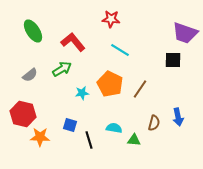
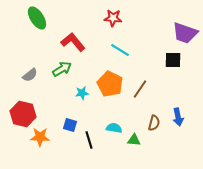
red star: moved 2 px right, 1 px up
green ellipse: moved 4 px right, 13 px up
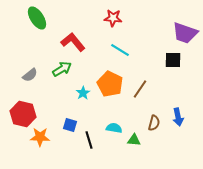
cyan star: moved 1 px right; rotated 24 degrees counterclockwise
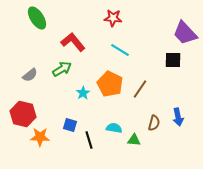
purple trapezoid: rotated 28 degrees clockwise
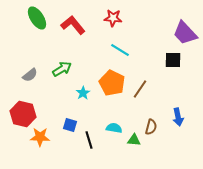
red L-shape: moved 17 px up
orange pentagon: moved 2 px right, 1 px up
brown semicircle: moved 3 px left, 4 px down
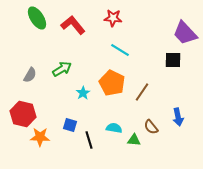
gray semicircle: rotated 21 degrees counterclockwise
brown line: moved 2 px right, 3 px down
brown semicircle: rotated 126 degrees clockwise
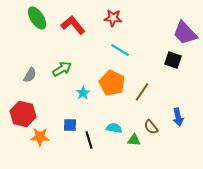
black square: rotated 18 degrees clockwise
blue square: rotated 16 degrees counterclockwise
